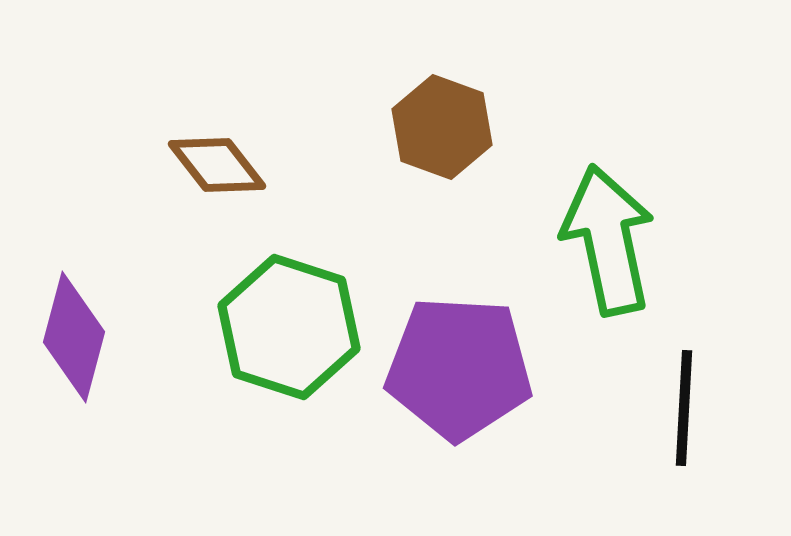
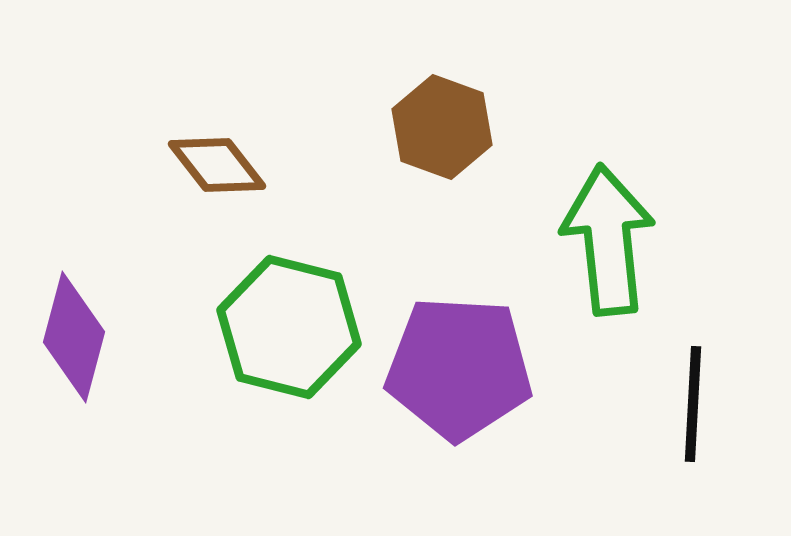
green arrow: rotated 6 degrees clockwise
green hexagon: rotated 4 degrees counterclockwise
black line: moved 9 px right, 4 px up
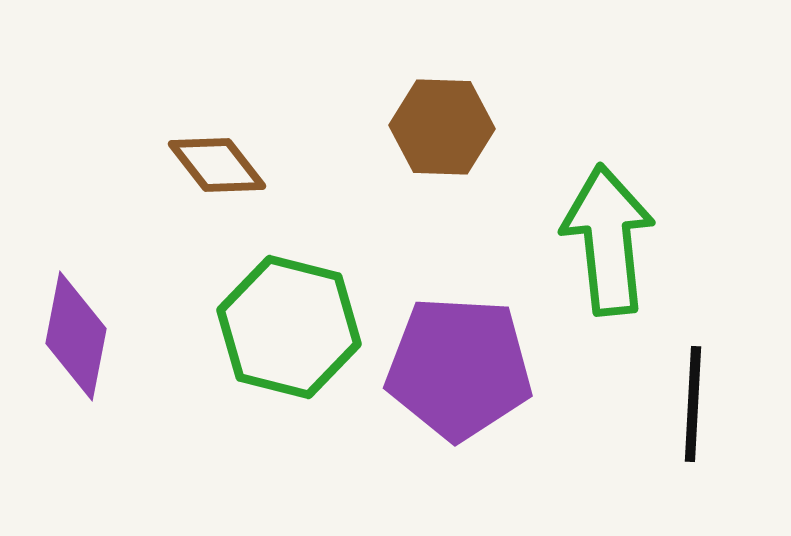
brown hexagon: rotated 18 degrees counterclockwise
purple diamond: moved 2 px right, 1 px up; rotated 4 degrees counterclockwise
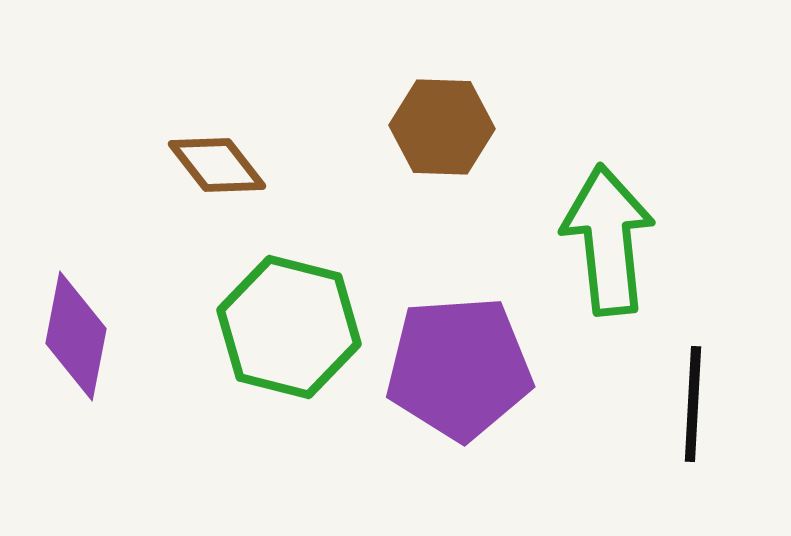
purple pentagon: rotated 7 degrees counterclockwise
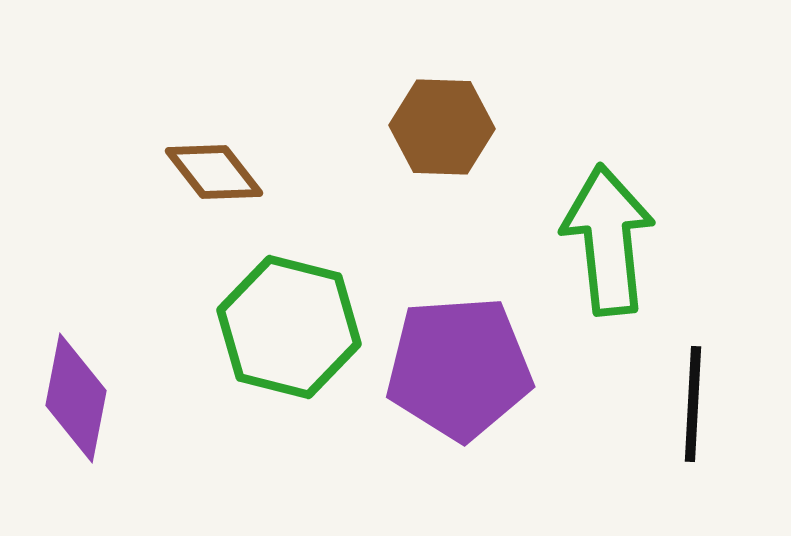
brown diamond: moved 3 px left, 7 px down
purple diamond: moved 62 px down
